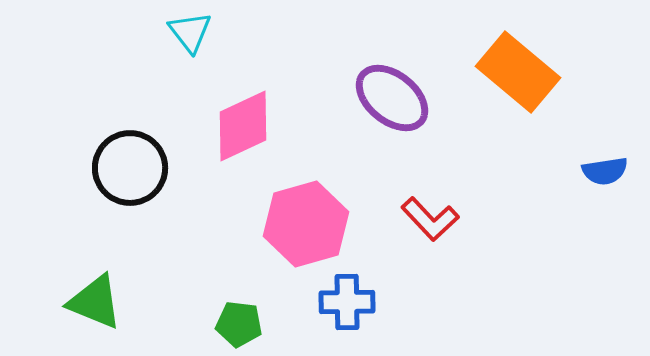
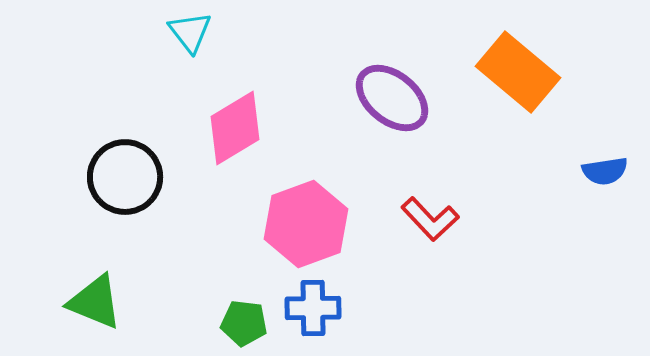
pink diamond: moved 8 px left, 2 px down; rotated 6 degrees counterclockwise
black circle: moved 5 px left, 9 px down
pink hexagon: rotated 4 degrees counterclockwise
blue cross: moved 34 px left, 6 px down
green pentagon: moved 5 px right, 1 px up
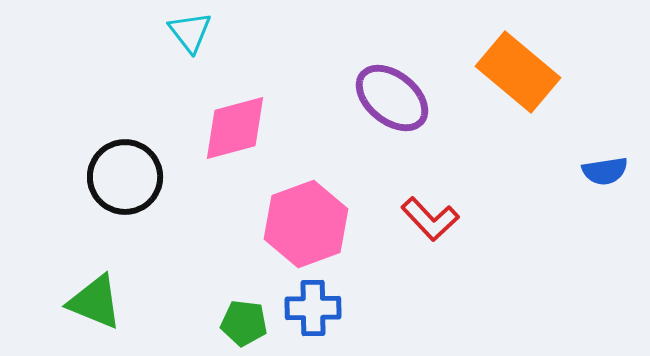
pink diamond: rotated 16 degrees clockwise
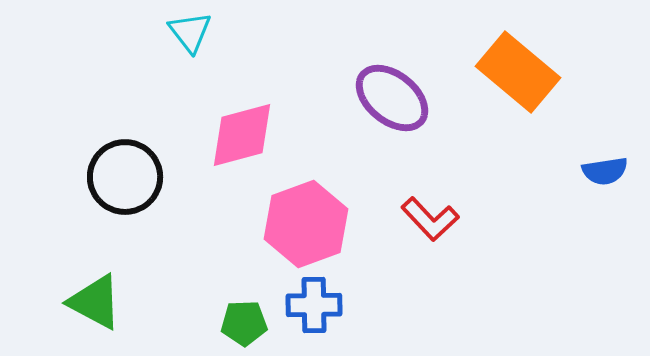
pink diamond: moved 7 px right, 7 px down
green triangle: rotated 6 degrees clockwise
blue cross: moved 1 px right, 3 px up
green pentagon: rotated 9 degrees counterclockwise
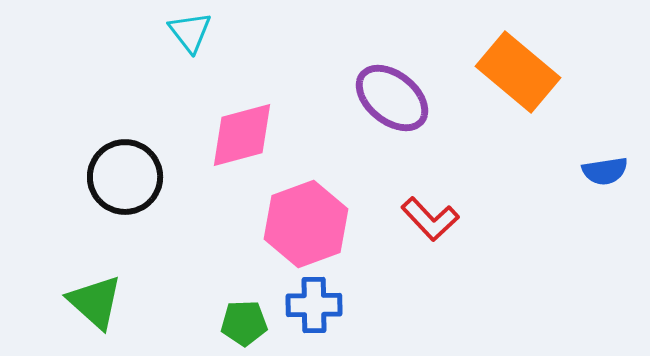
green triangle: rotated 14 degrees clockwise
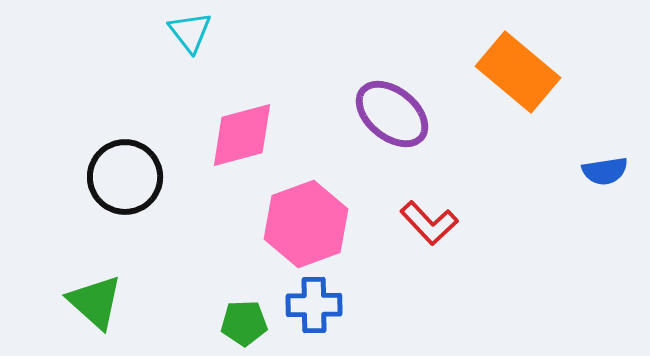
purple ellipse: moved 16 px down
red L-shape: moved 1 px left, 4 px down
